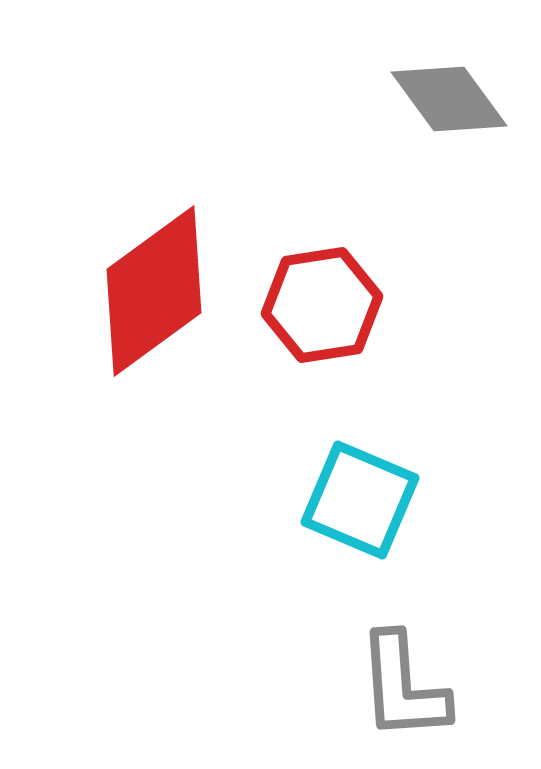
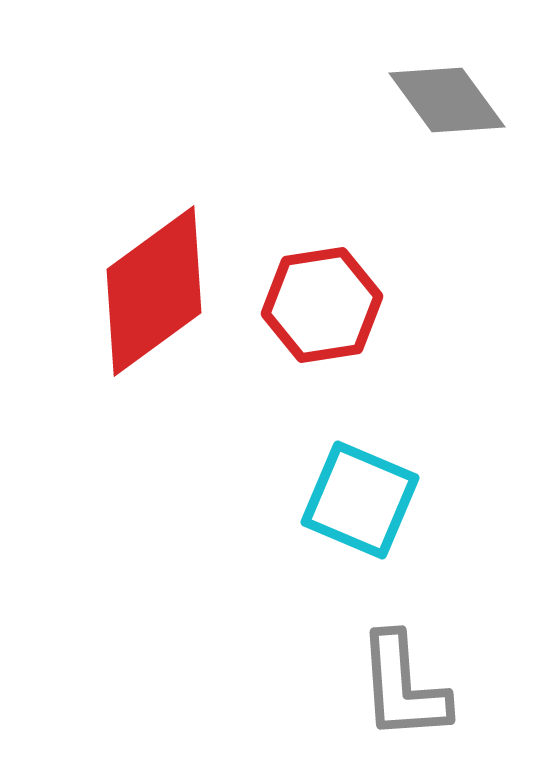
gray diamond: moved 2 px left, 1 px down
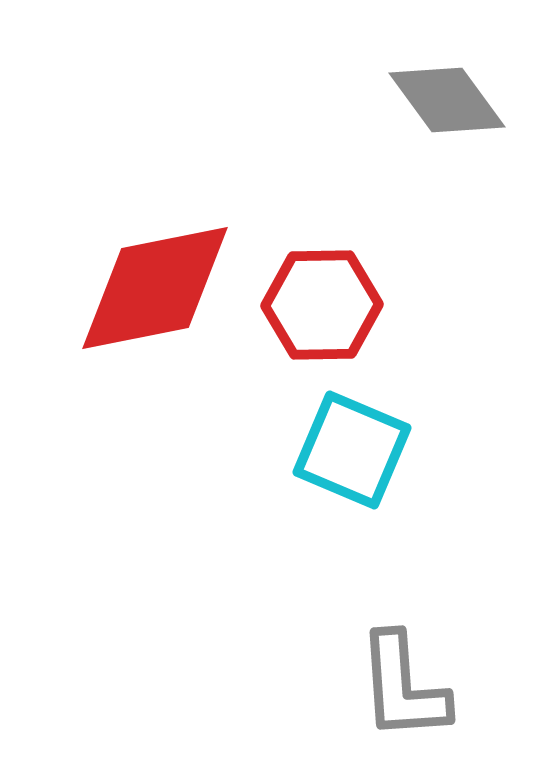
red diamond: moved 1 px right, 3 px up; rotated 25 degrees clockwise
red hexagon: rotated 8 degrees clockwise
cyan square: moved 8 px left, 50 px up
